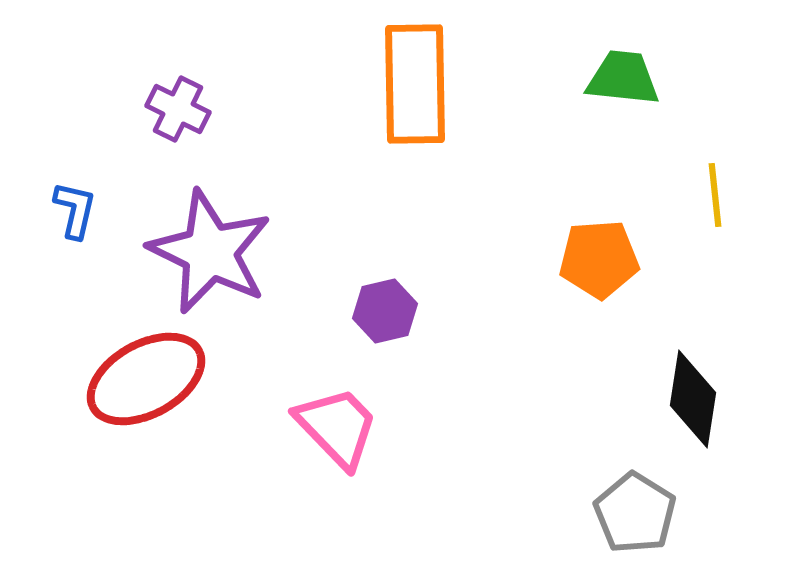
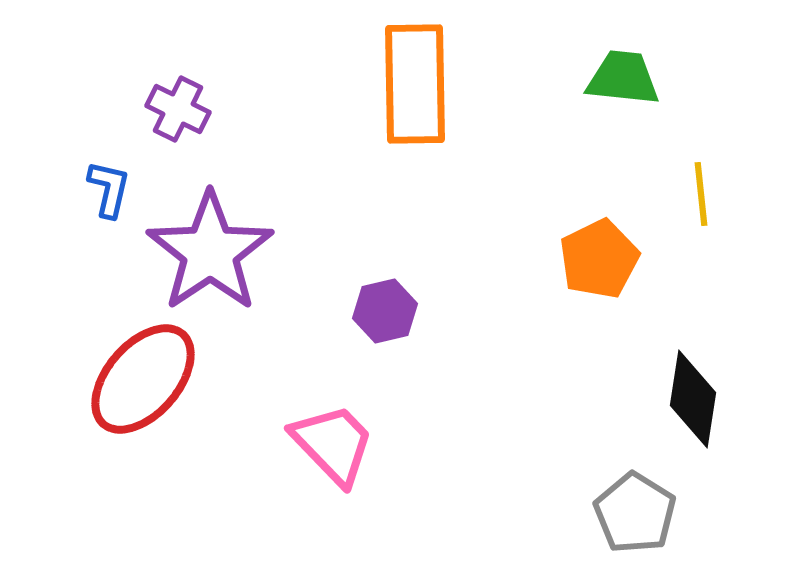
yellow line: moved 14 px left, 1 px up
blue L-shape: moved 34 px right, 21 px up
purple star: rotated 12 degrees clockwise
orange pentagon: rotated 22 degrees counterclockwise
red ellipse: moved 3 px left; rotated 20 degrees counterclockwise
pink trapezoid: moved 4 px left, 17 px down
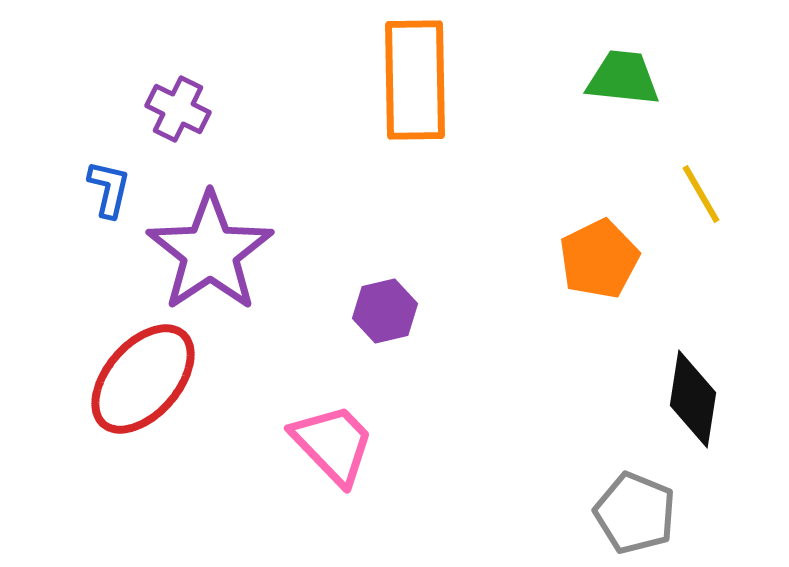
orange rectangle: moved 4 px up
yellow line: rotated 24 degrees counterclockwise
gray pentagon: rotated 10 degrees counterclockwise
